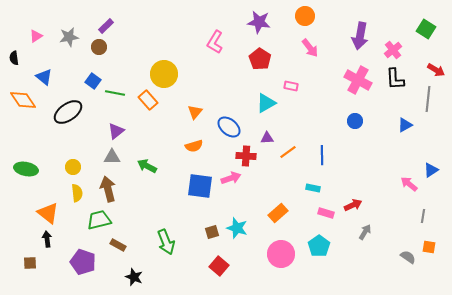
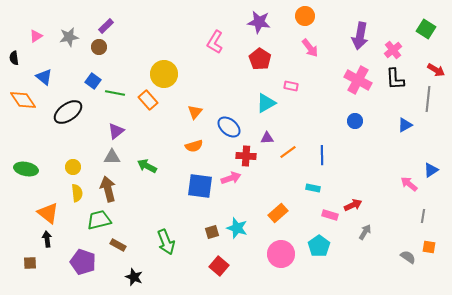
pink rectangle at (326, 213): moved 4 px right, 2 px down
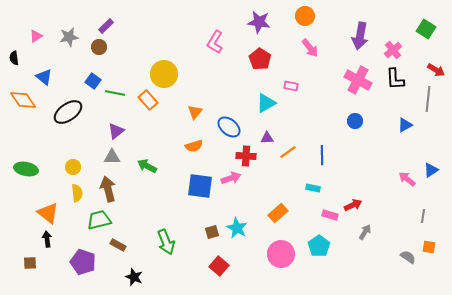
pink arrow at (409, 184): moved 2 px left, 5 px up
cyan star at (237, 228): rotated 10 degrees clockwise
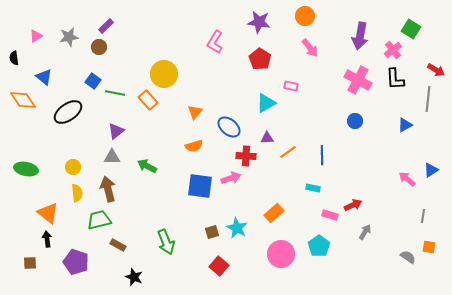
green square at (426, 29): moved 15 px left
orange rectangle at (278, 213): moved 4 px left
purple pentagon at (83, 262): moved 7 px left
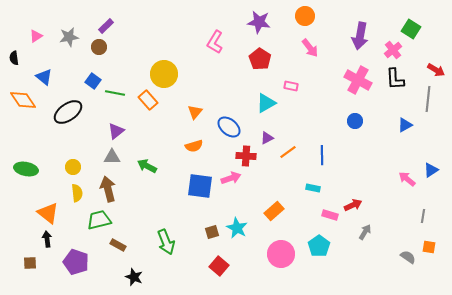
purple triangle at (267, 138): rotated 24 degrees counterclockwise
orange rectangle at (274, 213): moved 2 px up
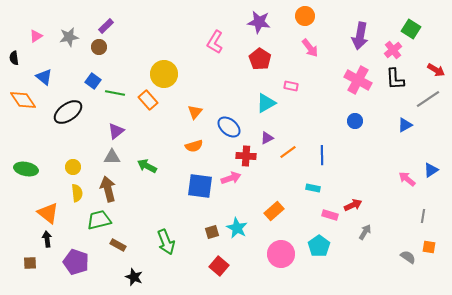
gray line at (428, 99): rotated 50 degrees clockwise
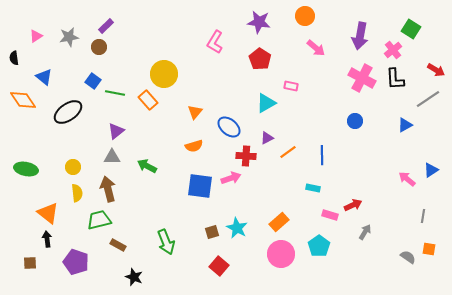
pink arrow at (310, 48): moved 6 px right; rotated 12 degrees counterclockwise
pink cross at (358, 80): moved 4 px right, 2 px up
orange rectangle at (274, 211): moved 5 px right, 11 px down
orange square at (429, 247): moved 2 px down
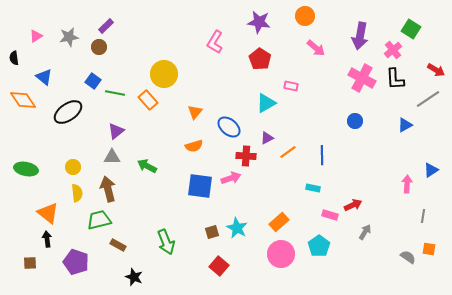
pink arrow at (407, 179): moved 5 px down; rotated 54 degrees clockwise
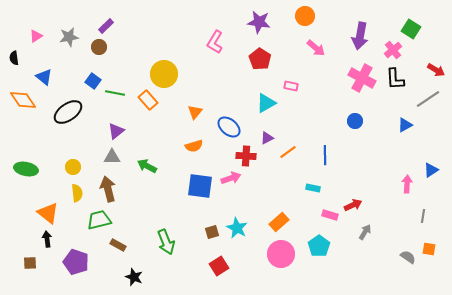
blue line at (322, 155): moved 3 px right
red square at (219, 266): rotated 18 degrees clockwise
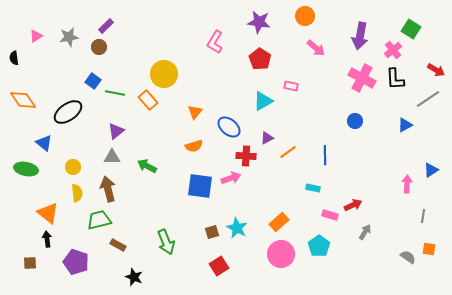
blue triangle at (44, 77): moved 66 px down
cyan triangle at (266, 103): moved 3 px left, 2 px up
